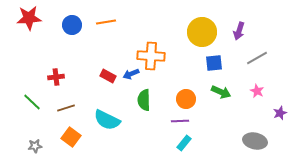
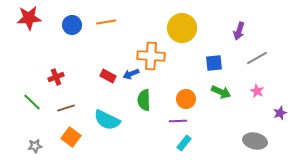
yellow circle: moved 20 px left, 4 px up
red cross: rotated 14 degrees counterclockwise
purple line: moved 2 px left
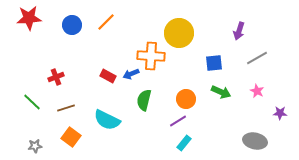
orange line: rotated 36 degrees counterclockwise
yellow circle: moved 3 px left, 5 px down
green semicircle: rotated 15 degrees clockwise
purple star: rotated 24 degrees clockwise
purple line: rotated 30 degrees counterclockwise
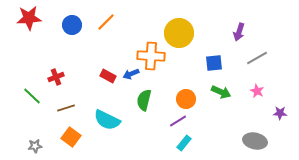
purple arrow: moved 1 px down
green line: moved 6 px up
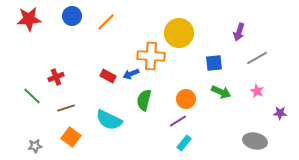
red star: moved 1 px down
blue circle: moved 9 px up
cyan semicircle: moved 2 px right
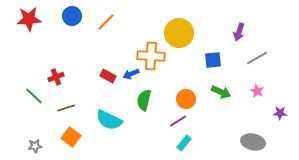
blue square: moved 1 px left, 3 px up
green line: moved 2 px right
gray ellipse: moved 2 px left, 1 px down
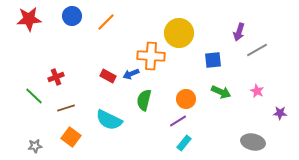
gray line: moved 8 px up
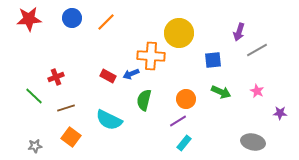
blue circle: moved 2 px down
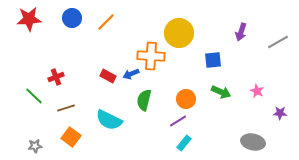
purple arrow: moved 2 px right
gray line: moved 21 px right, 8 px up
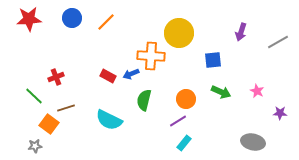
orange square: moved 22 px left, 13 px up
